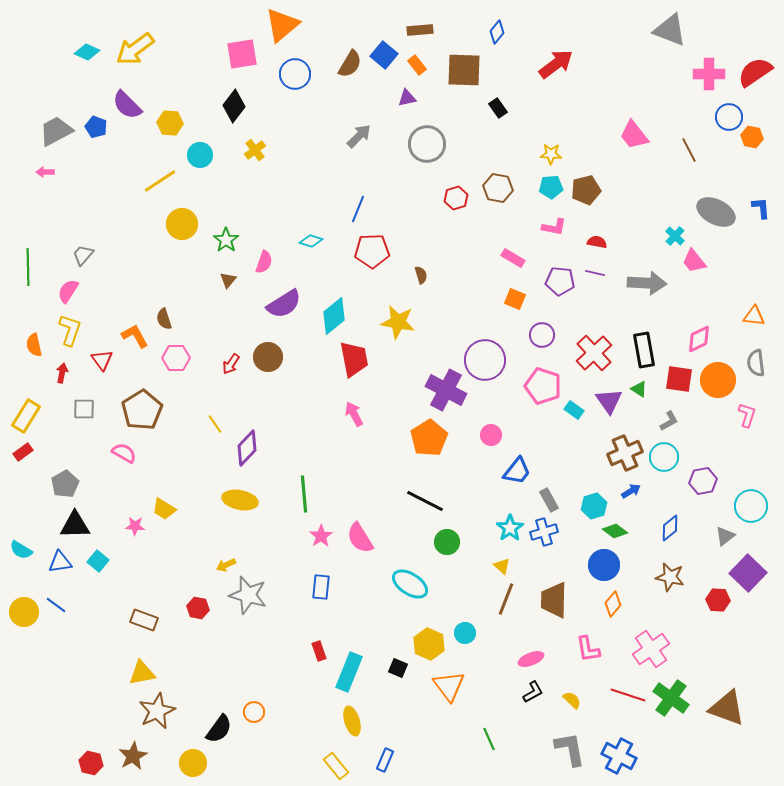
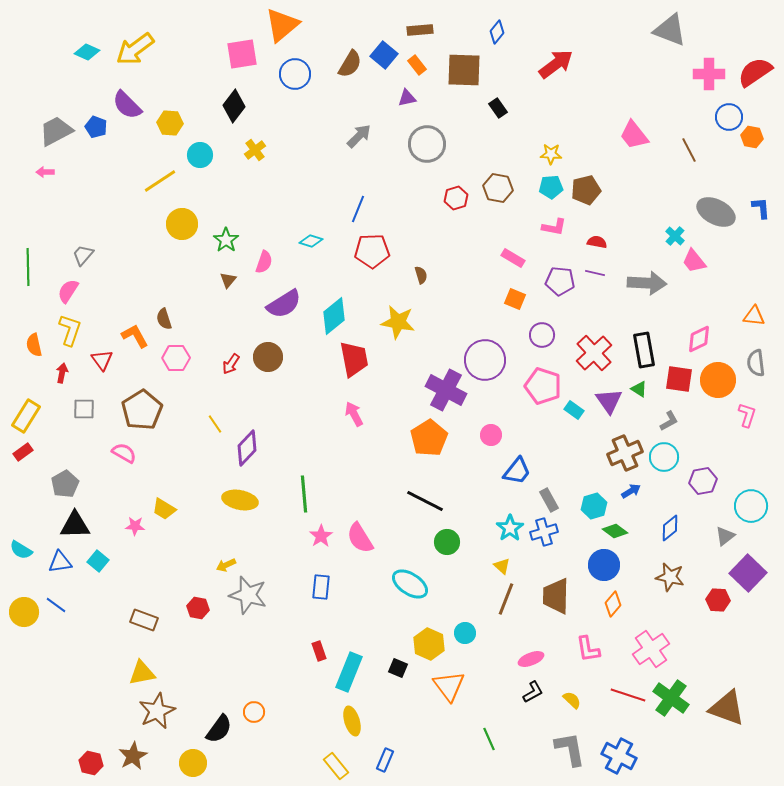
brown trapezoid at (554, 600): moved 2 px right, 4 px up
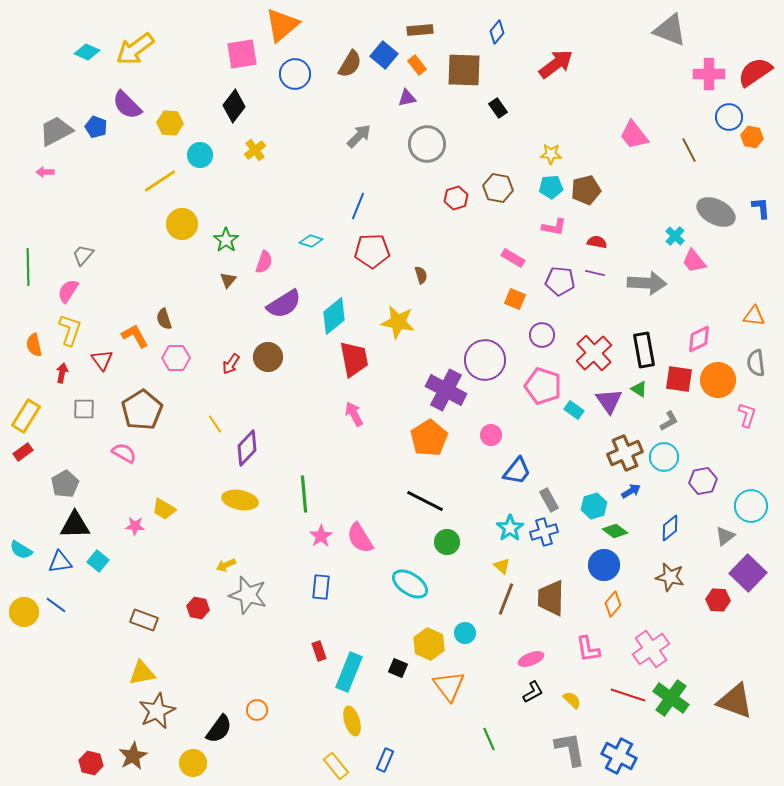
blue line at (358, 209): moved 3 px up
brown trapezoid at (556, 596): moved 5 px left, 2 px down
brown triangle at (727, 708): moved 8 px right, 7 px up
orange circle at (254, 712): moved 3 px right, 2 px up
